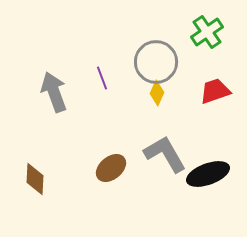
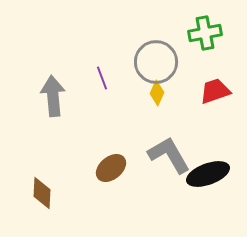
green cross: moved 2 px left, 1 px down; rotated 24 degrees clockwise
gray arrow: moved 1 px left, 4 px down; rotated 15 degrees clockwise
gray L-shape: moved 4 px right, 1 px down
brown diamond: moved 7 px right, 14 px down
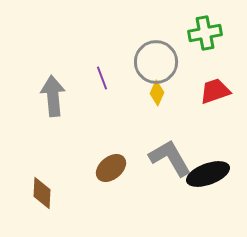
gray L-shape: moved 1 px right, 3 px down
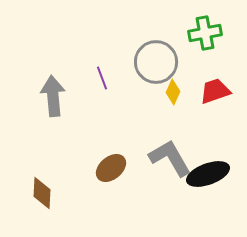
yellow diamond: moved 16 px right, 1 px up
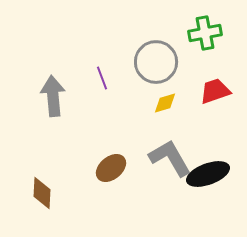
yellow diamond: moved 8 px left, 11 px down; rotated 50 degrees clockwise
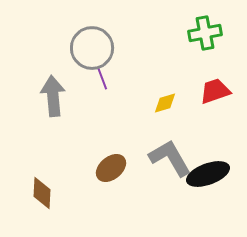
gray circle: moved 64 px left, 14 px up
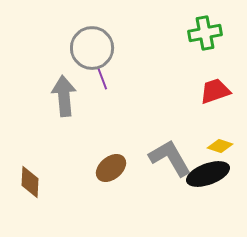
gray arrow: moved 11 px right
yellow diamond: moved 55 px right, 43 px down; rotated 35 degrees clockwise
brown diamond: moved 12 px left, 11 px up
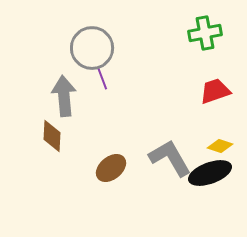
black ellipse: moved 2 px right, 1 px up
brown diamond: moved 22 px right, 46 px up
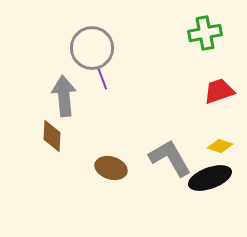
red trapezoid: moved 4 px right
brown ellipse: rotated 56 degrees clockwise
black ellipse: moved 5 px down
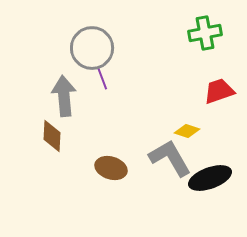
yellow diamond: moved 33 px left, 15 px up
